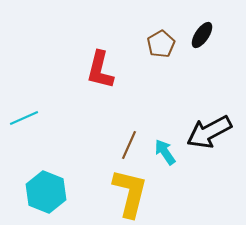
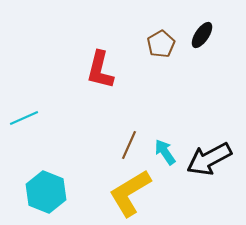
black arrow: moved 27 px down
yellow L-shape: rotated 135 degrees counterclockwise
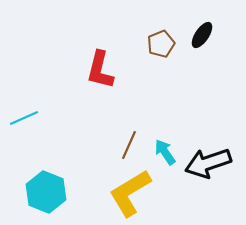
brown pentagon: rotated 8 degrees clockwise
black arrow: moved 1 px left, 4 px down; rotated 9 degrees clockwise
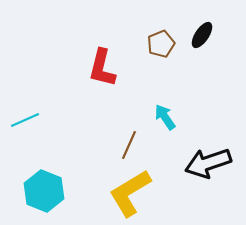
red L-shape: moved 2 px right, 2 px up
cyan line: moved 1 px right, 2 px down
cyan arrow: moved 35 px up
cyan hexagon: moved 2 px left, 1 px up
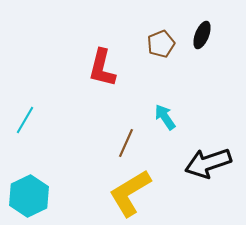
black ellipse: rotated 12 degrees counterclockwise
cyan line: rotated 36 degrees counterclockwise
brown line: moved 3 px left, 2 px up
cyan hexagon: moved 15 px left, 5 px down; rotated 12 degrees clockwise
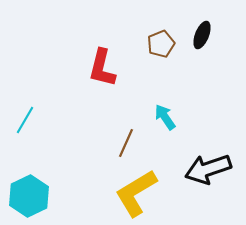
black arrow: moved 6 px down
yellow L-shape: moved 6 px right
